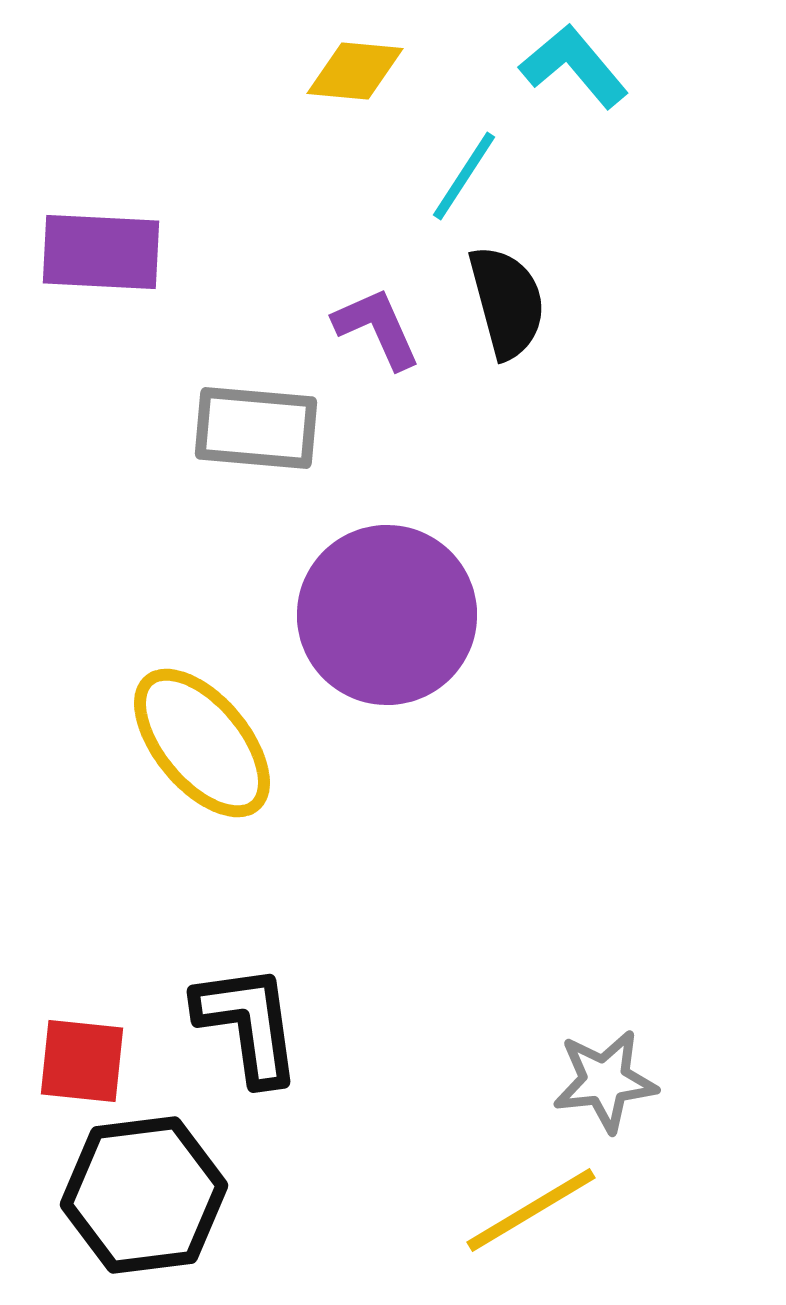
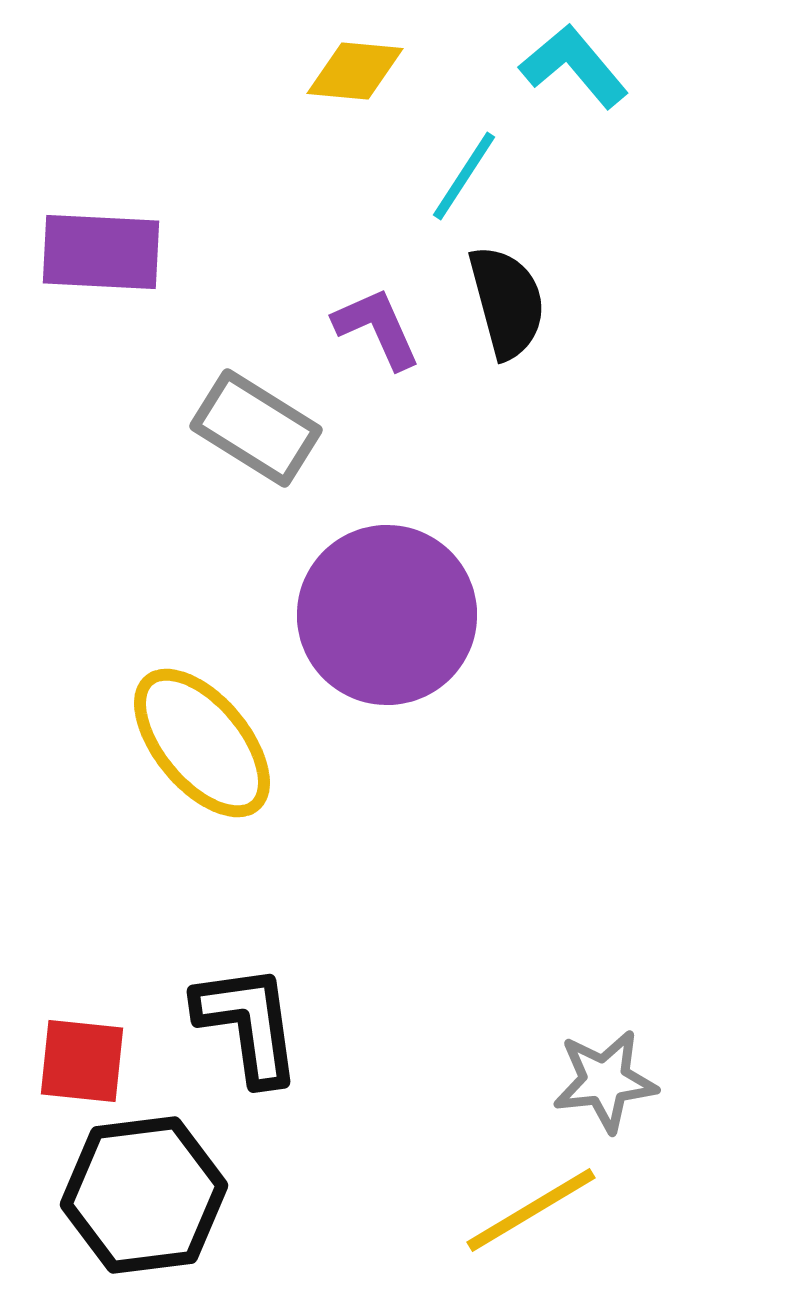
gray rectangle: rotated 27 degrees clockwise
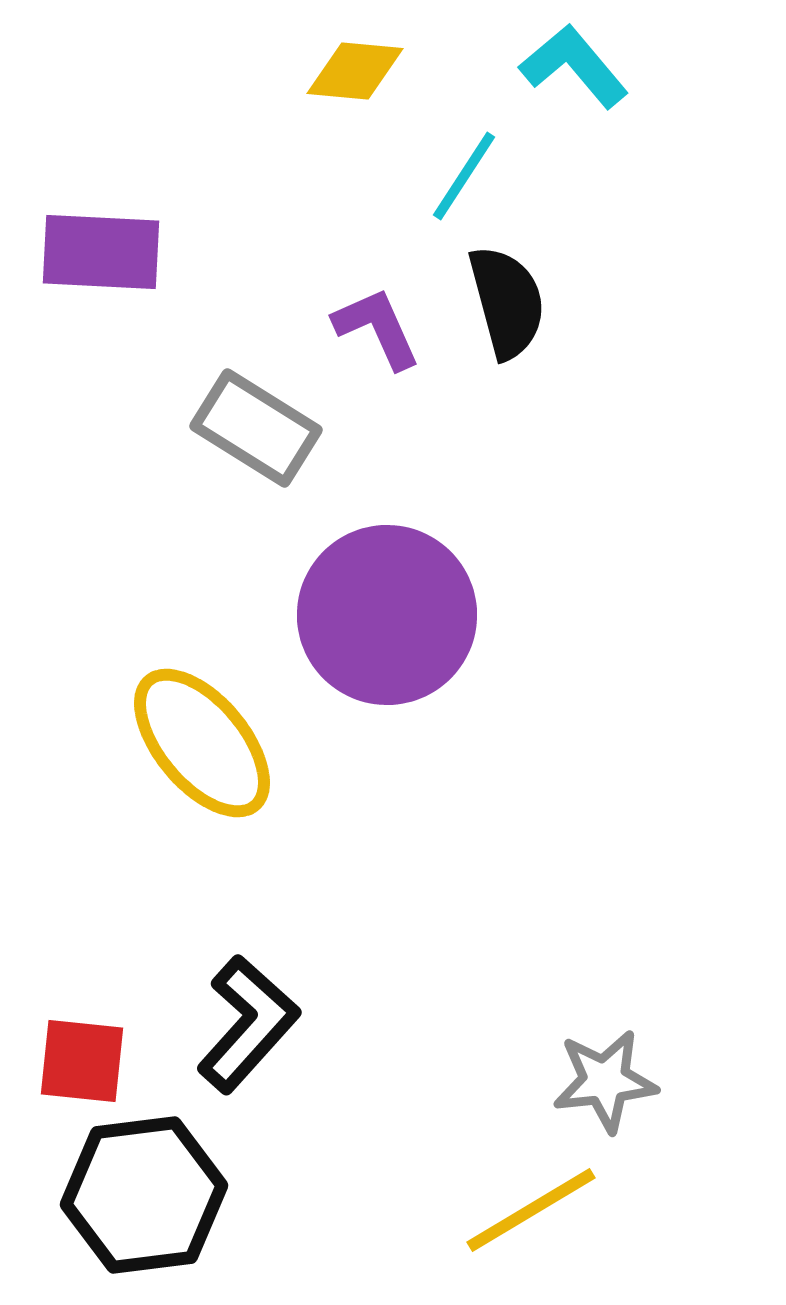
black L-shape: rotated 50 degrees clockwise
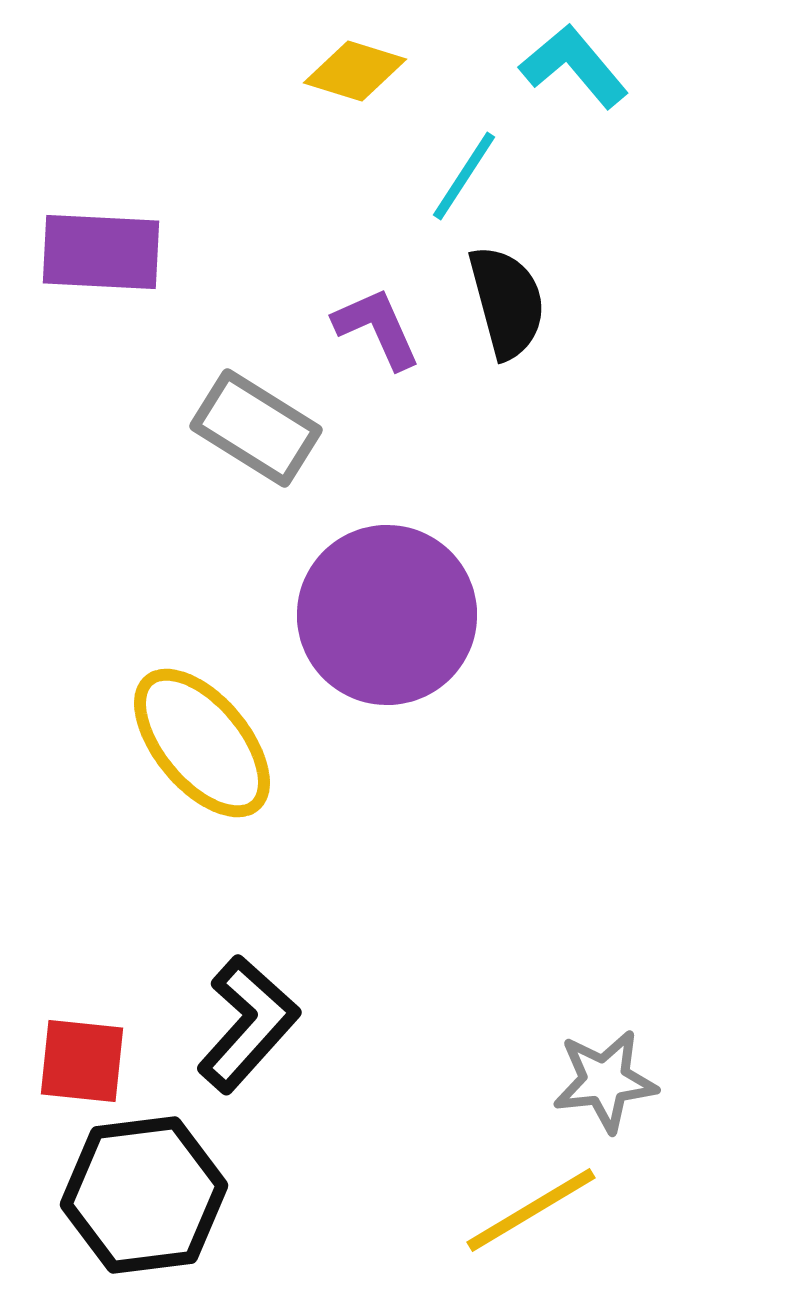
yellow diamond: rotated 12 degrees clockwise
